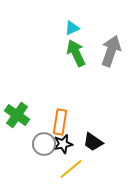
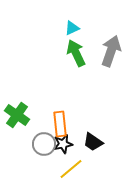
orange rectangle: moved 2 px down; rotated 15 degrees counterclockwise
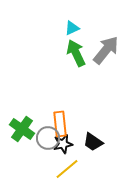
gray arrow: moved 5 px left, 1 px up; rotated 20 degrees clockwise
green cross: moved 5 px right, 14 px down
gray circle: moved 4 px right, 6 px up
yellow line: moved 4 px left
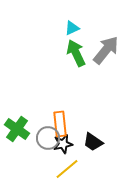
green cross: moved 5 px left
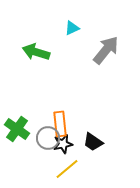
green arrow: moved 40 px left, 1 px up; rotated 48 degrees counterclockwise
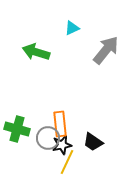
green cross: rotated 20 degrees counterclockwise
black star: moved 1 px left, 1 px down
yellow line: moved 7 px up; rotated 25 degrees counterclockwise
